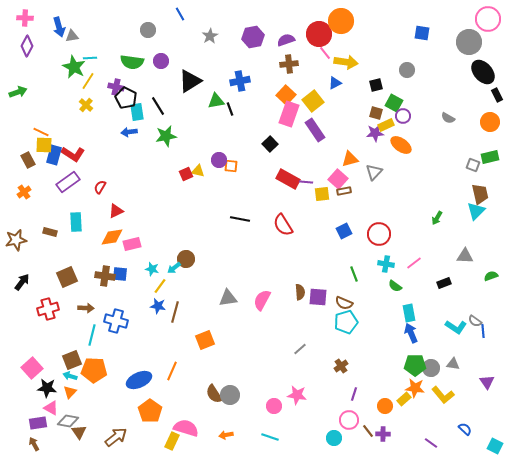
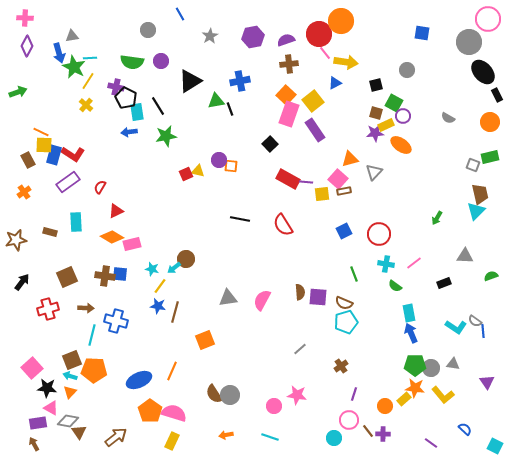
blue arrow at (59, 27): moved 26 px down
orange diamond at (112, 237): rotated 40 degrees clockwise
pink semicircle at (186, 428): moved 12 px left, 15 px up
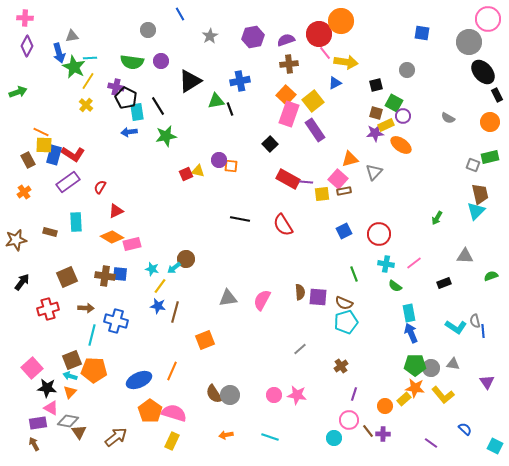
gray semicircle at (475, 321): rotated 40 degrees clockwise
pink circle at (274, 406): moved 11 px up
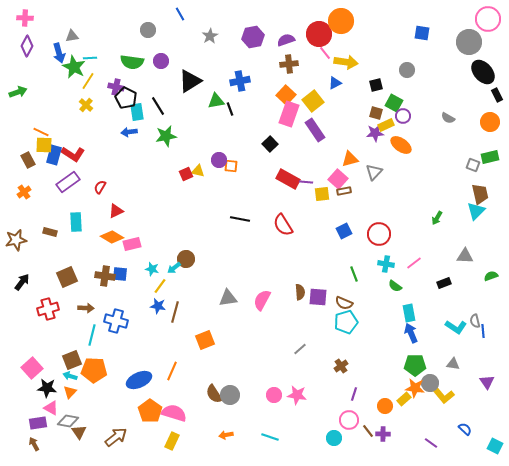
gray circle at (431, 368): moved 1 px left, 15 px down
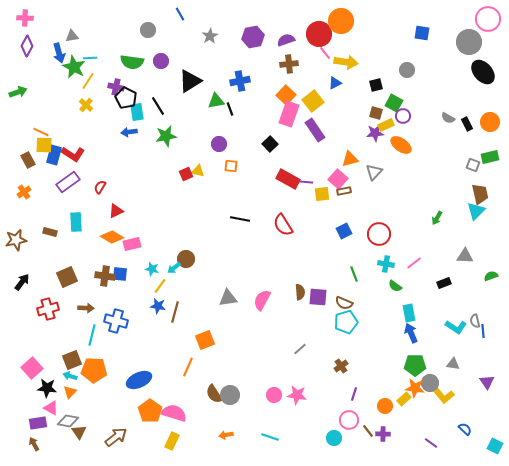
black rectangle at (497, 95): moved 30 px left, 29 px down
purple circle at (219, 160): moved 16 px up
orange line at (172, 371): moved 16 px right, 4 px up
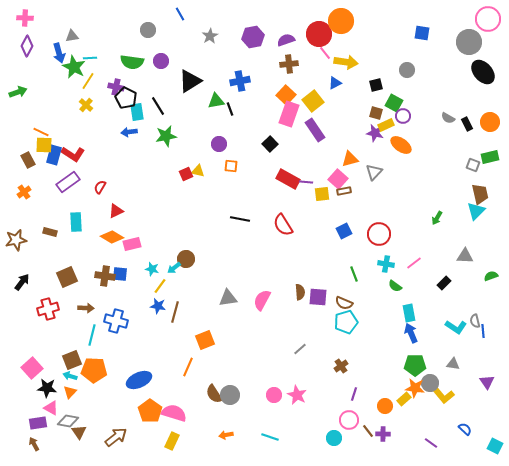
purple star at (375, 133): rotated 18 degrees clockwise
black rectangle at (444, 283): rotated 24 degrees counterclockwise
pink star at (297, 395): rotated 18 degrees clockwise
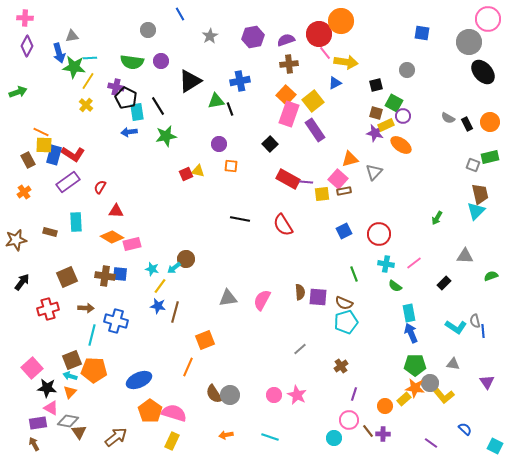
green star at (74, 67): rotated 20 degrees counterclockwise
red triangle at (116, 211): rotated 28 degrees clockwise
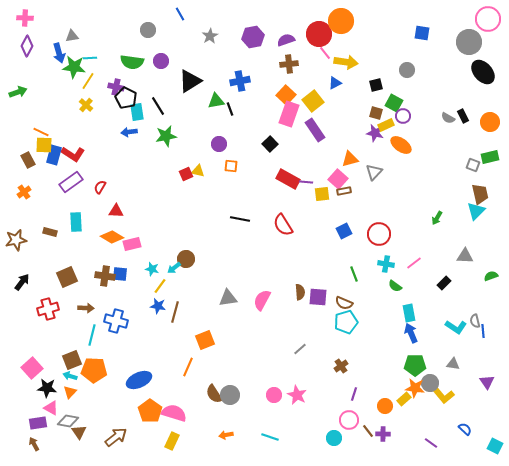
black rectangle at (467, 124): moved 4 px left, 8 px up
purple rectangle at (68, 182): moved 3 px right
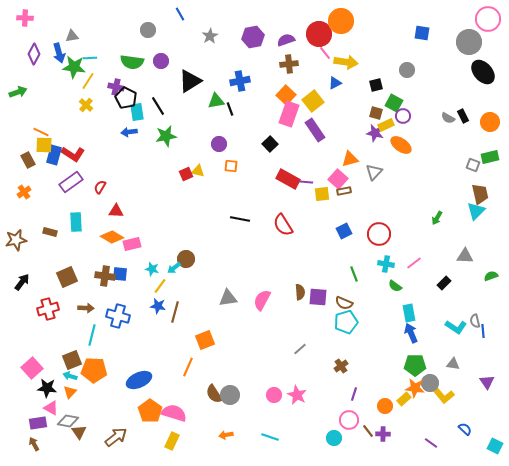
purple diamond at (27, 46): moved 7 px right, 8 px down
blue cross at (116, 321): moved 2 px right, 5 px up
